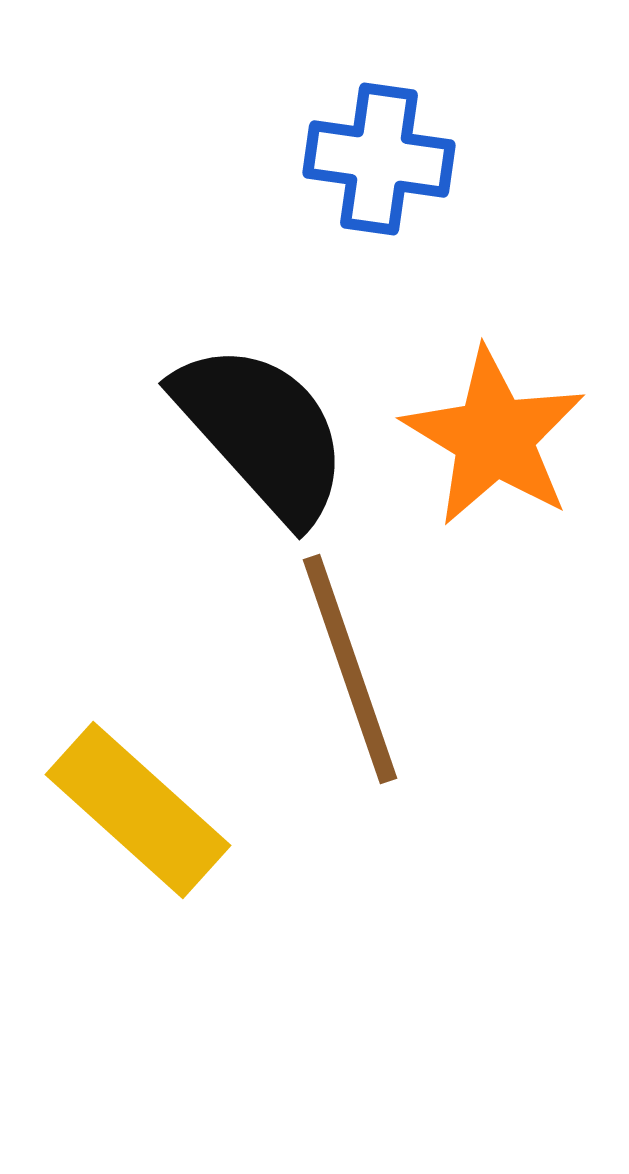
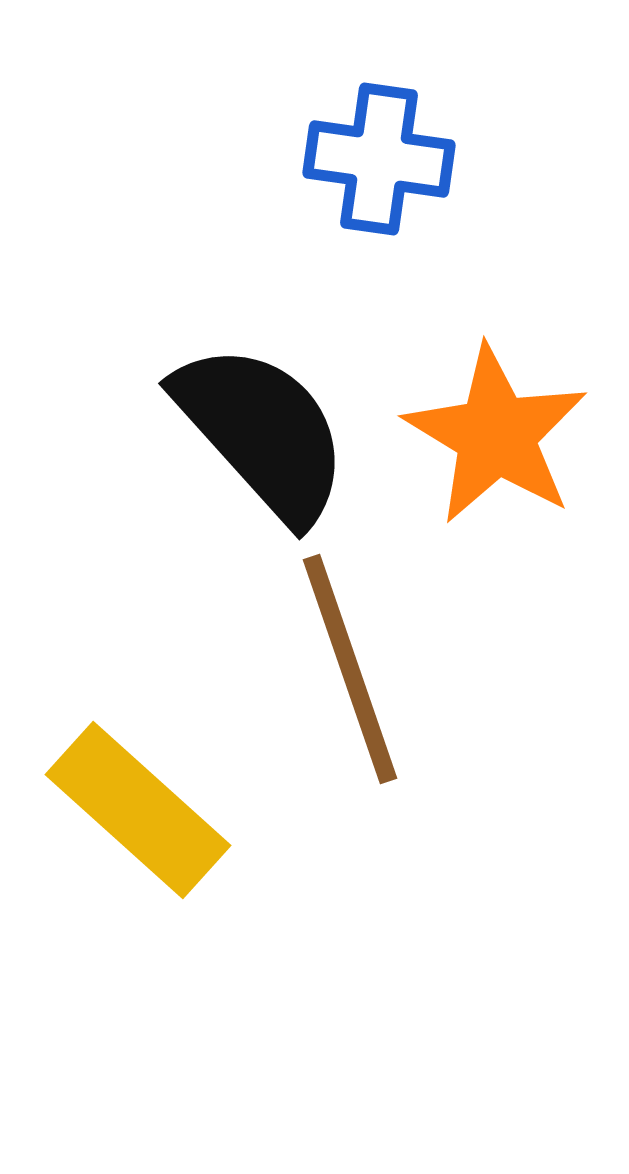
orange star: moved 2 px right, 2 px up
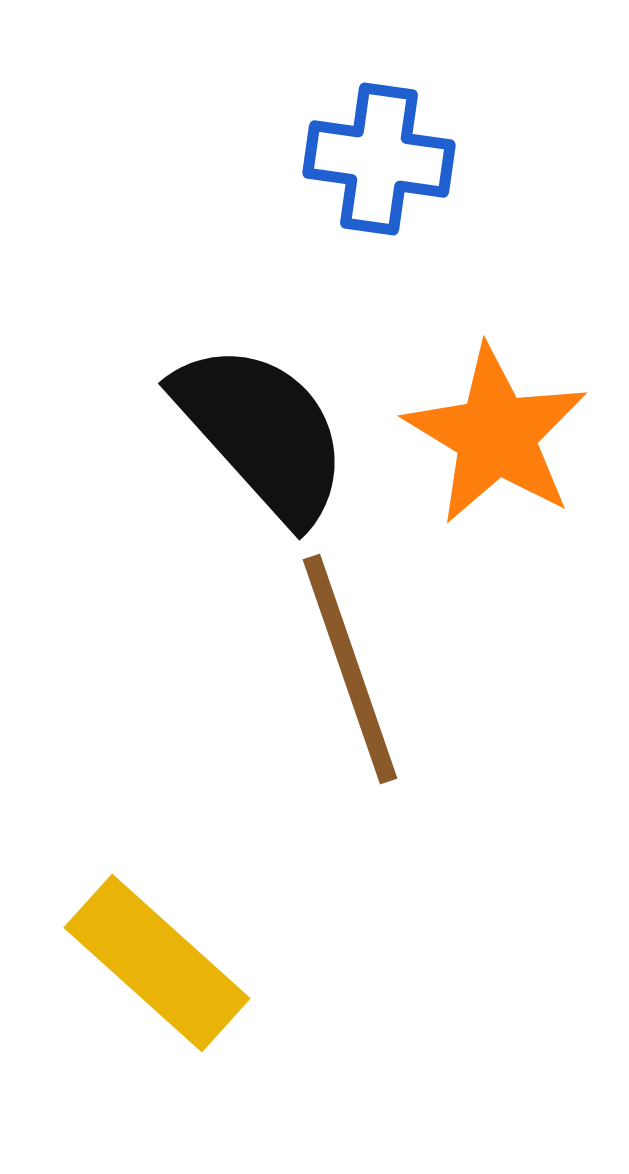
yellow rectangle: moved 19 px right, 153 px down
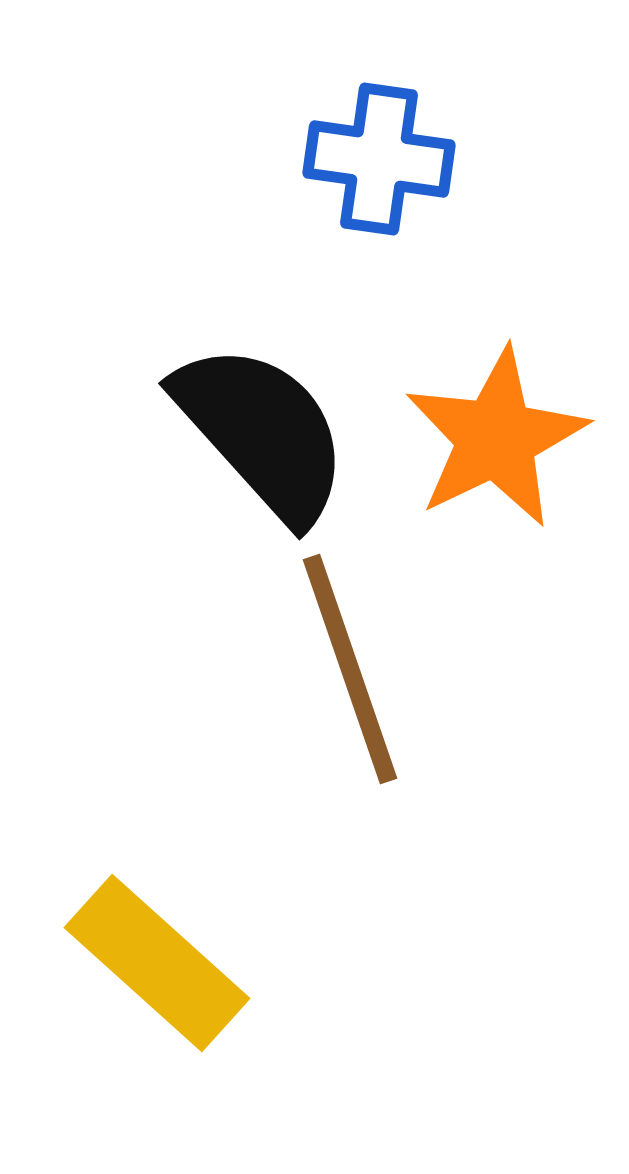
orange star: moved 3 px down; rotated 15 degrees clockwise
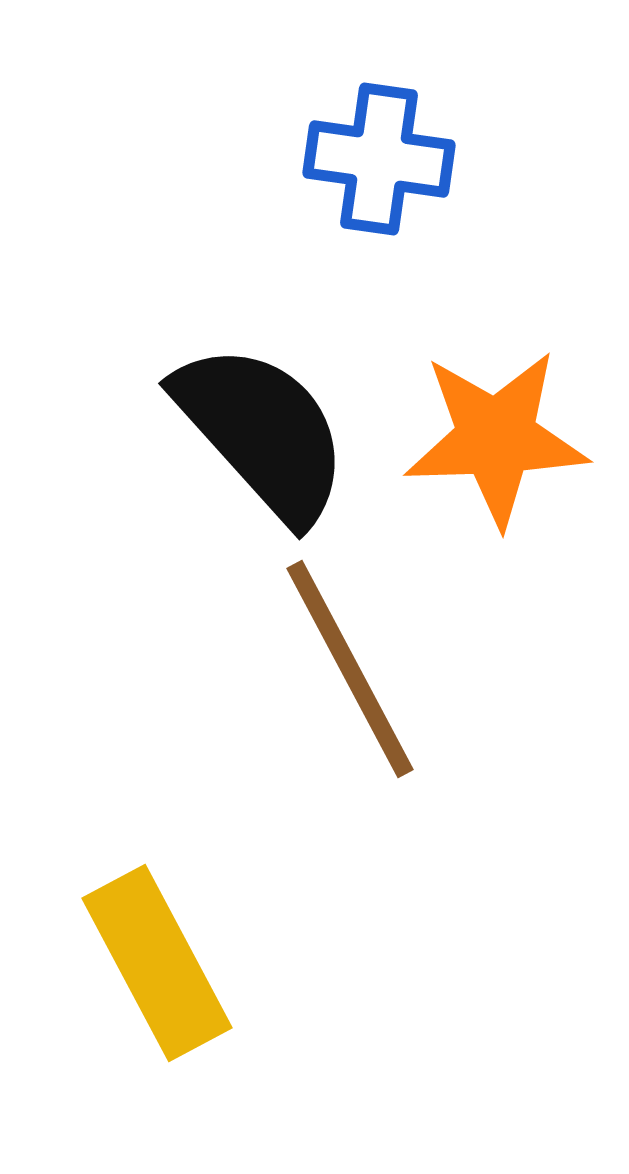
orange star: rotated 24 degrees clockwise
brown line: rotated 9 degrees counterclockwise
yellow rectangle: rotated 20 degrees clockwise
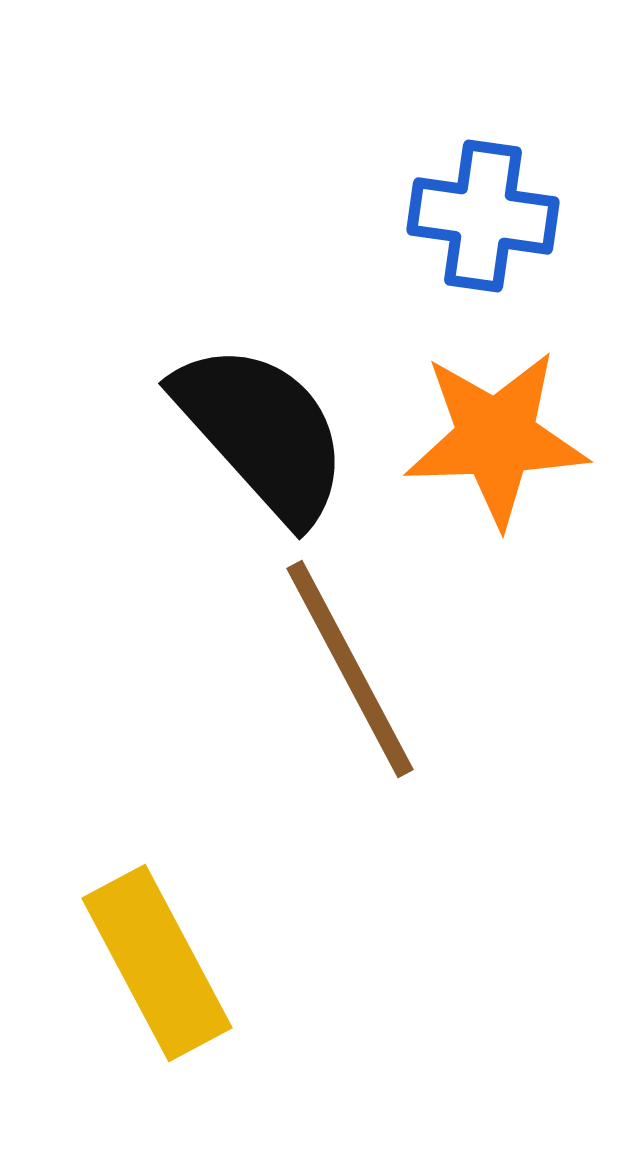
blue cross: moved 104 px right, 57 px down
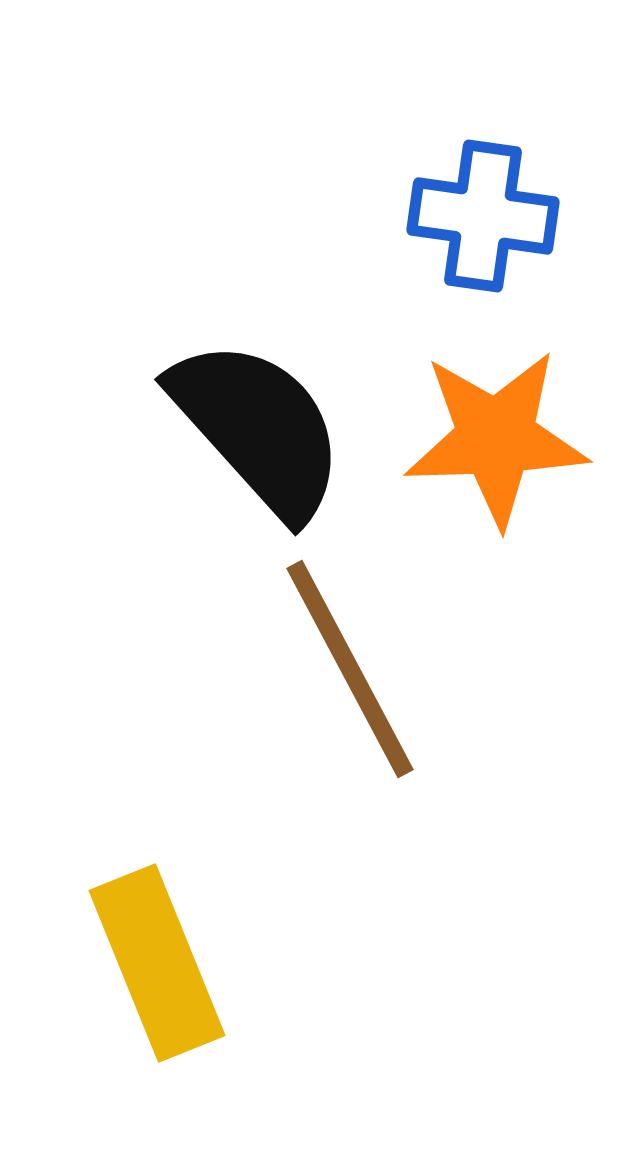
black semicircle: moved 4 px left, 4 px up
yellow rectangle: rotated 6 degrees clockwise
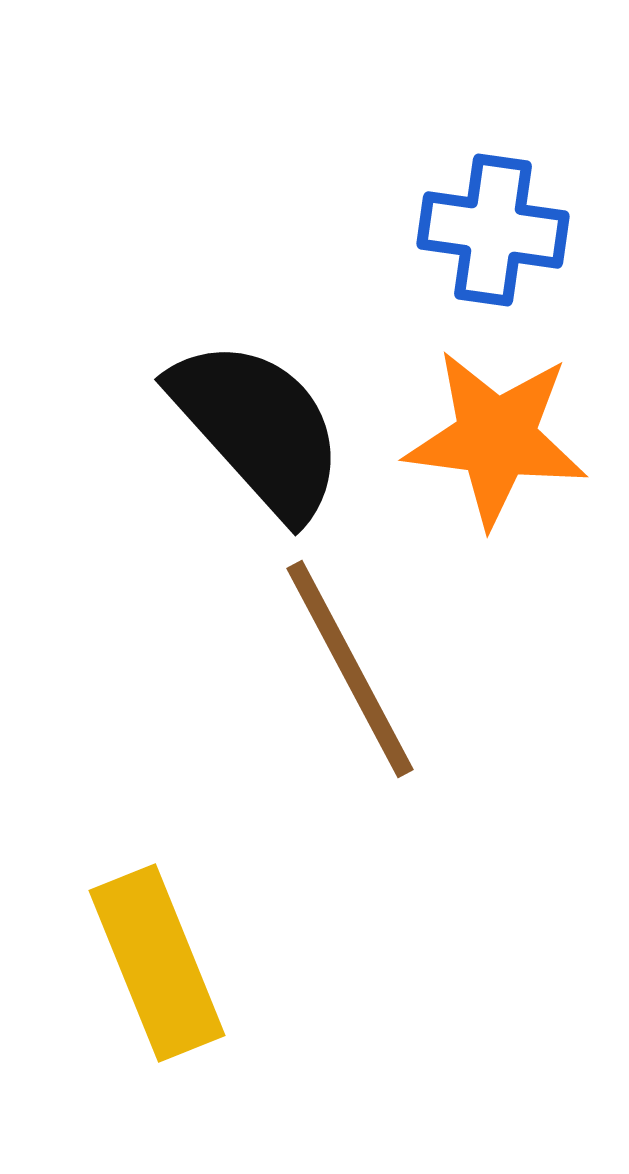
blue cross: moved 10 px right, 14 px down
orange star: rotated 9 degrees clockwise
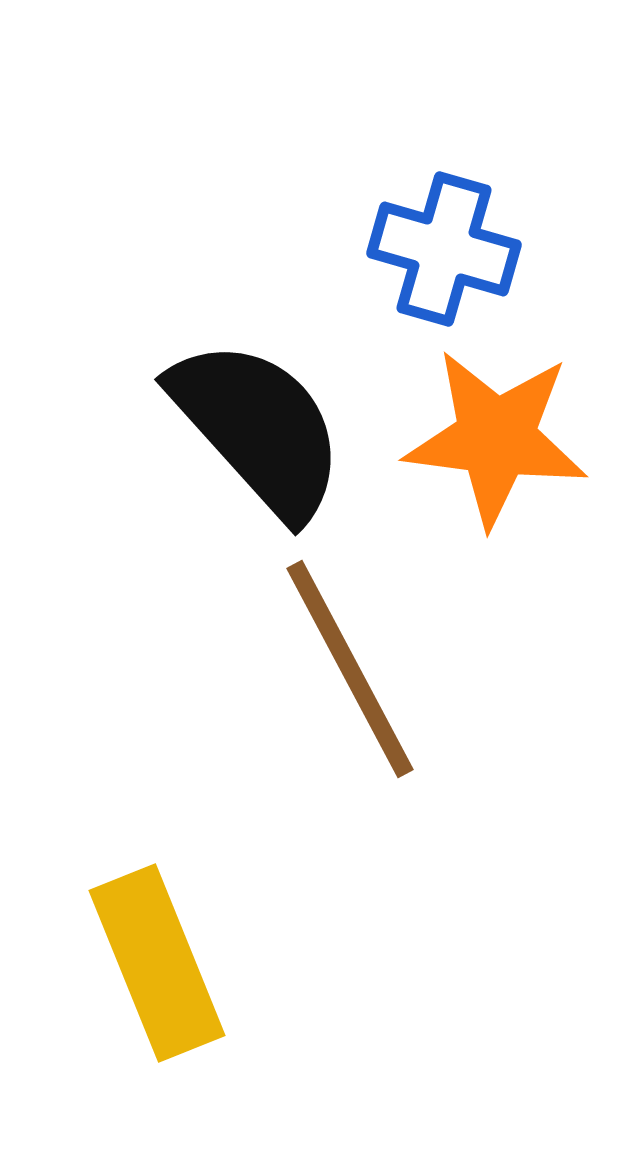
blue cross: moved 49 px left, 19 px down; rotated 8 degrees clockwise
